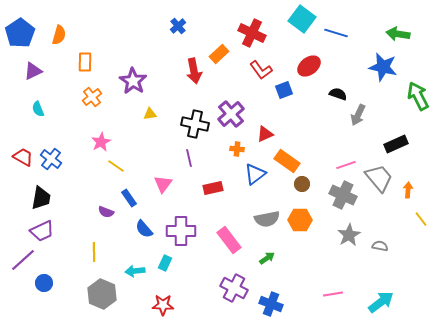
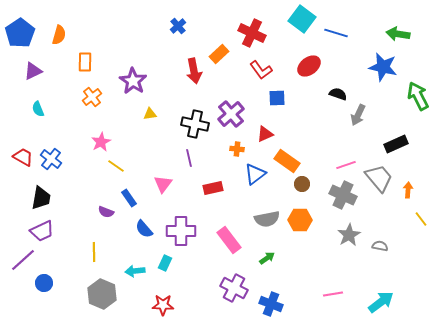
blue square at (284, 90): moved 7 px left, 8 px down; rotated 18 degrees clockwise
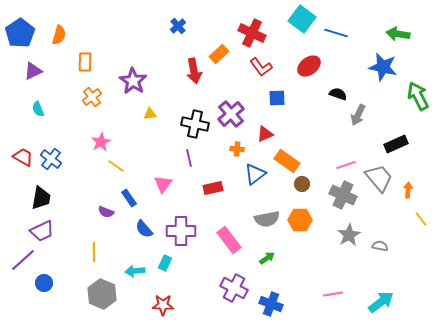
red L-shape at (261, 70): moved 3 px up
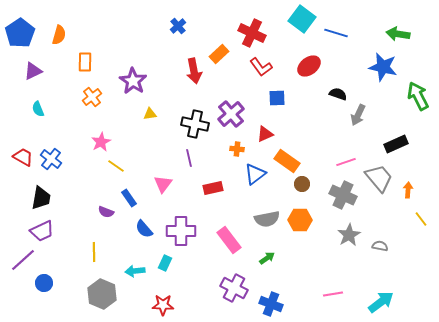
pink line at (346, 165): moved 3 px up
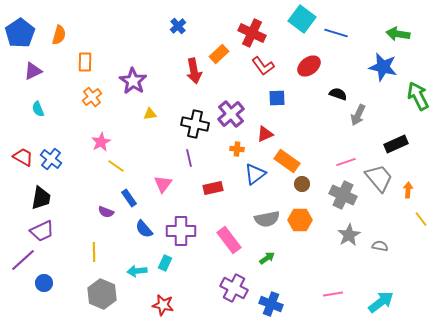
red L-shape at (261, 67): moved 2 px right, 1 px up
cyan arrow at (135, 271): moved 2 px right
red star at (163, 305): rotated 10 degrees clockwise
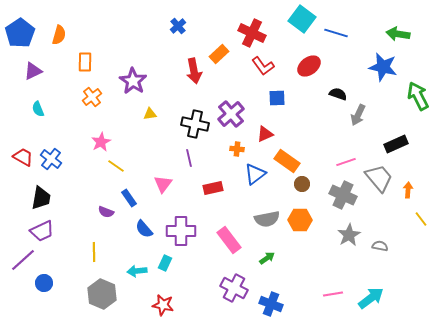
cyan arrow at (381, 302): moved 10 px left, 4 px up
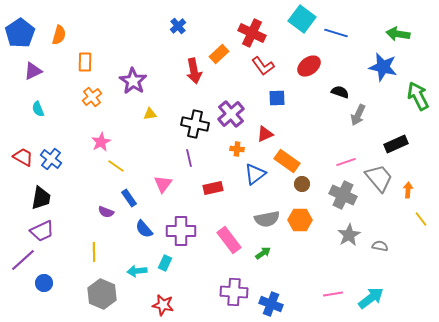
black semicircle at (338, 94): moved 2 px right, 2 px up
green arrow at (267, 258): moved 4 px left, 5 px up
purple cross at (234, 288): moved 4 px down; rotated 24 degrees counterclockwise
